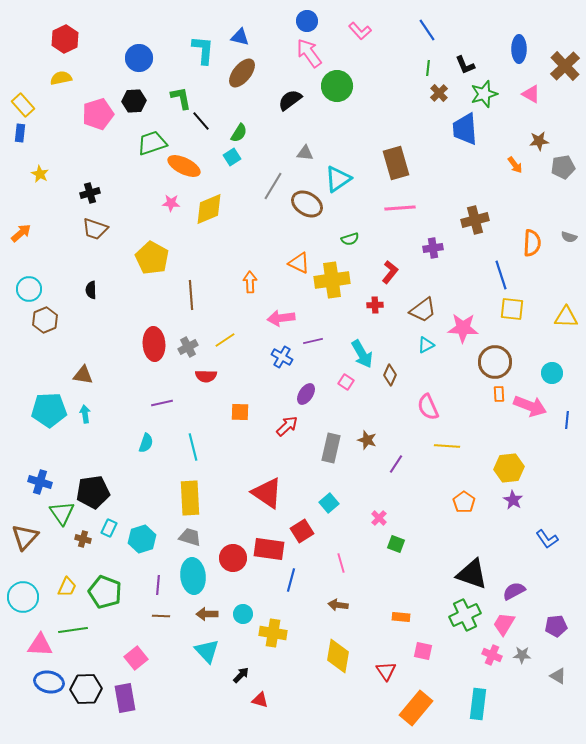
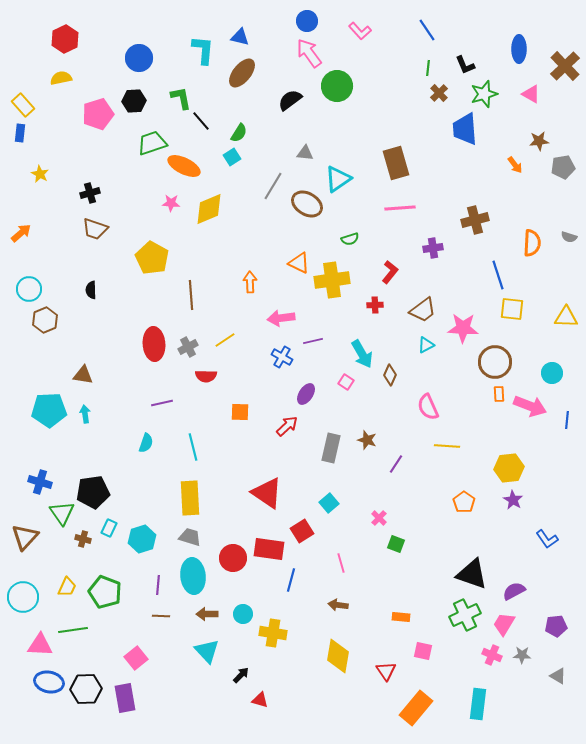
blue line at (501, 275): moved 3 px left
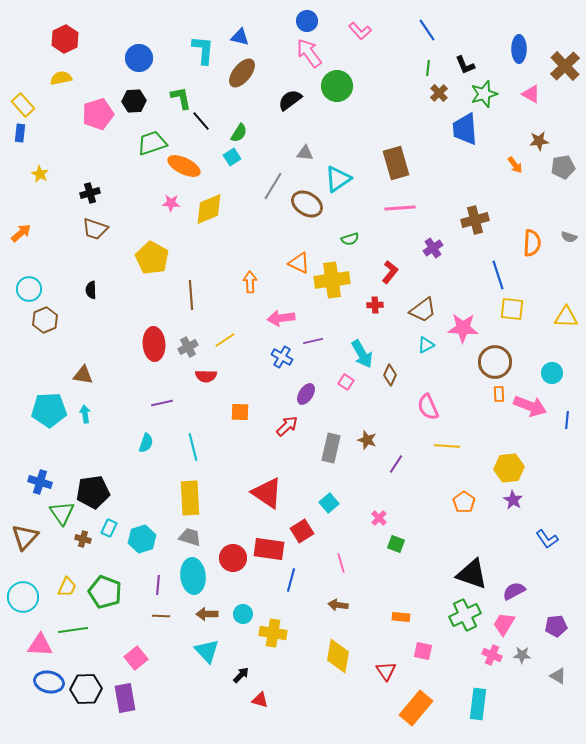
purple cross at (433, 248): rotated 24 degrees counterclockwise
